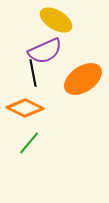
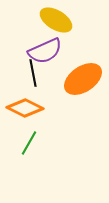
green line: rotated 10 degrees counterclockwise
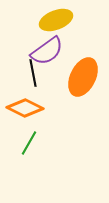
yellow ellipse: rotated 52 degrees counterclockwise
purple semicircle: moved 2 px right; rotated 12 degrees counterclockwise
orange ellipse: moved 2 px up; rotated 30 degrees counterclockwise
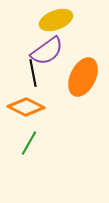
orange diamond: moved 1 px right, 1 px up
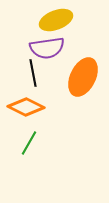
purple semicircle: moved 3 px up; rotated 28 degrees clockwise
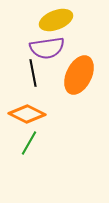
orange ellipse: moved 4 px left, 2 px up
orange diamond: moved 1 px right, 7 px down
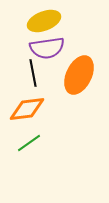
yellow ellipse: moved 12 px left, 1 px down
orange diamond: moved 5 px up; rotated 33 degrees counterclockwise
green line: rotated 25 degrees clockwise
